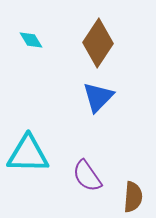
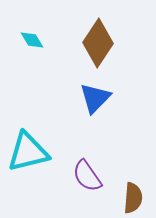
cyan diamond: moved 1 px right
blue triangle: moved 3 px left, 1 px down
cyan triangle: moved 2 px up; rotated 15 degrees counterclockwise
brown semicircle: moved 1 px down
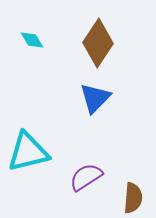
purple semicircle: moved 1 px left, 1 px down; rotated 92 degrees clockwise
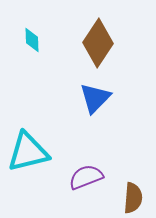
cyan diamond: rotated 30 degrees clockwise
purple semicircle: rotated 12 degrees clockwise
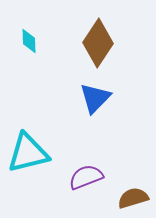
cyan diamond: moved 3 px left, 1 px down
cyan triangle: moved 1 px down
brown semicircle: rotated 112 degrees counterclockwise
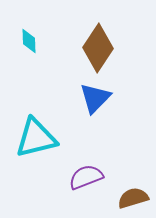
brown diamond: moved 5 px down
cyan triangle: moved 8 px right, 15 px up
